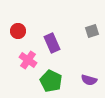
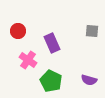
gray square: rotated 24 degrees clockwise
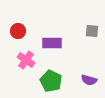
purple rectangle: rotated 66 degrees counterclockwise
pink cross: moved 2 px left
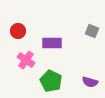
gray square: rotated 16 degrees clockwise
purple semicircle: moved 1 px right, 2 px down
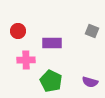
pink cross: rotated 36 degrees counterclockwise
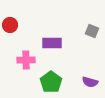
red circle: moved 8 px left, 6 px up
green pentagon: moved 1 px down; rotated 10 degrees clockwise
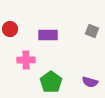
red circle: moved 4 px down
purple rectangle: moved 4 px left, 8 px up
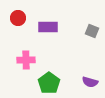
red circle: moved 8 px right, 11 px up
purple rectangle: moved 8 px up
green pentagon: moved 2 px left, 1 px down
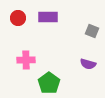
purple rectangle: moved 10 px up
purple semicircle: moved 2 px left, 18 px up
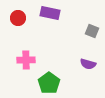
purple rectangle: moved 2 px right, 4 px up; rotated 12 degrees clockwise
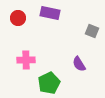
purple semicircle: moved 9 px left; rotated 42 degrees clockwise
green pentagon: rotated 10 degrees clockwise
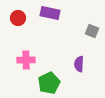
purple semicircle: rotated 35 degrees clockwise
